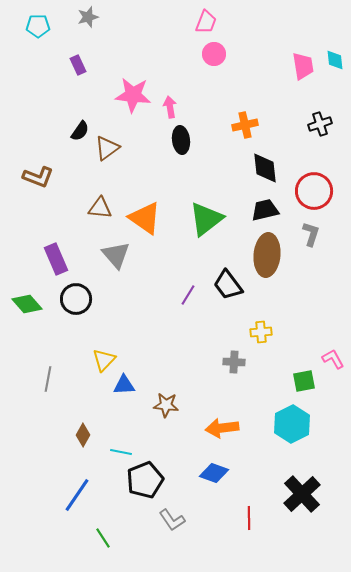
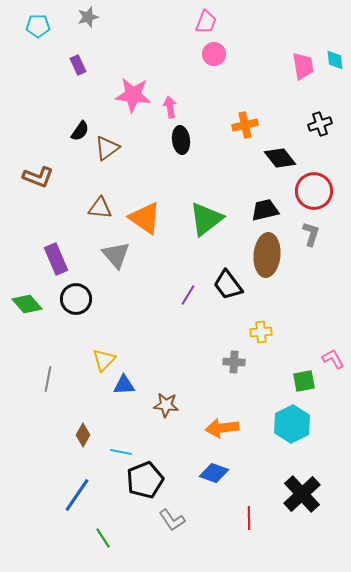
black diamond at (265, 168): moved 15 px right, 10 px up; rotated 32 degrees counterclockwise
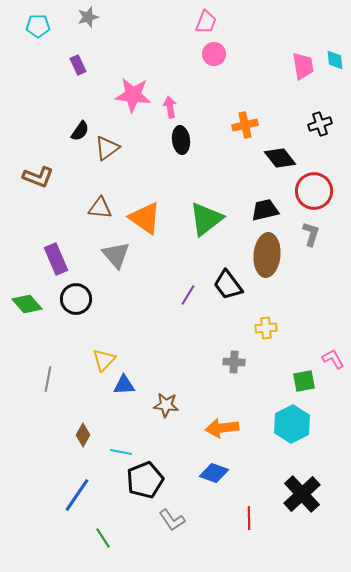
yellow cross at (261, 332): moved 5 px right, 4 px up
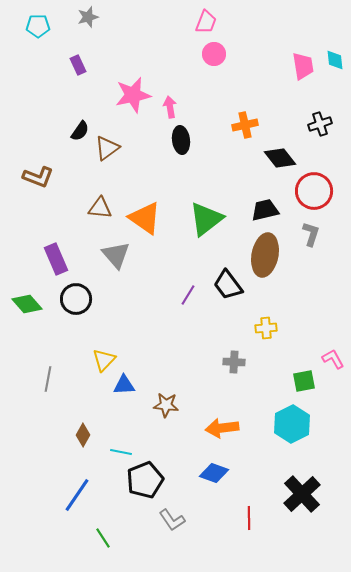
pink star at (133, 95): rotated 18 degrees counterclockwise
brown ellipse at (267, 255): moved 2 px left; rotated 6 degrees clockwise
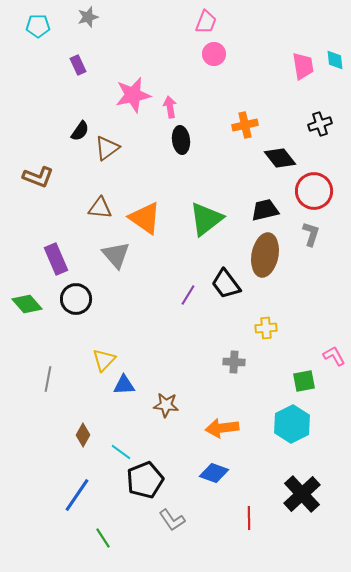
black trapezoid at (228, 285): moved 2 px left, 1 px up
pink L-shape at (333, 359): moved 1 px right, 3 px up
cyan line at (121, 452): rotated 25 degrees clockwise
